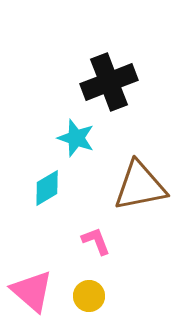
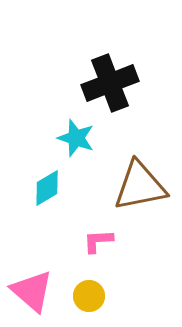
black cross: moved 1 px right, 1 px down
pink L-shape: moved 2 px right; rotated 72 degrees counterclockwise
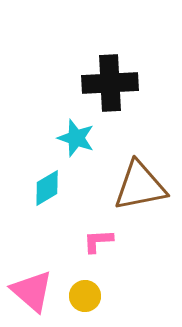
black cross: rotated 18 degrees clockwise
yellow circle: moved 4 px left
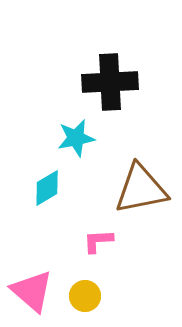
black cross: moved 1 px up
cyan star: rotated 30 degrees counterclockwise
brown triangle: moved 1 px right, 3 px down
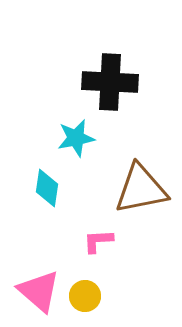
black cross: rotated 6 degrees clockwise
cyan diamond: rotated 51 degrees counterclockwise
pink triangle: moved 7 px right
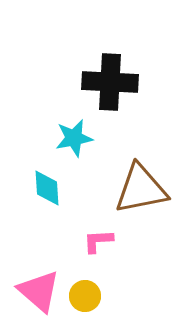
cyan star: moved 2 px left
cyan diamond: rotated 12 degrees counterclockwise
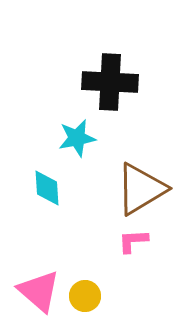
cyan star: moved 3 px right
brown triangle: rotated 20 degrees counterclockwise
pink L-shape: moved 35 px right
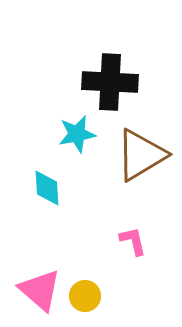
cyan star: moved 4 px up
brown triangle: moved 34 px up
pink L-shape: rotated 80 degrees clockwise
pink triangle: moved 1 px right, 1 px up
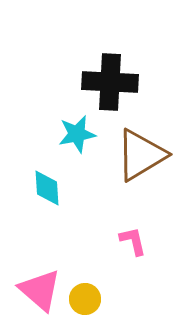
yellow circle: moved 3 px down
